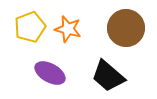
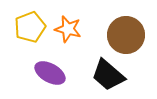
brown circle: moved 7 px down
black trapezoid: moved 1 px up
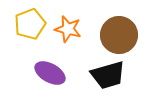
yellow pentagon: moved 3 px up
brown circle: moved 7 px left
black trapezoid: rotated 57 degrees counterclockwise
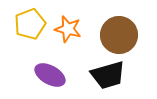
purple ellipse: moved 2 px down
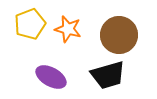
purple ellipse: moved 1 px right, 2 px down
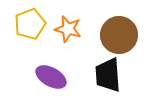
black trapezoid: rotated 102 degrees clockwise
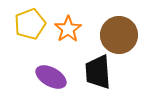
orange star: rotated 24 degrees clockwise
black trapezoid: moved 10 px left, 3 px up
